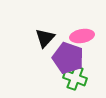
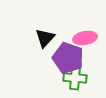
pink ellipse: moved 3 px right, 2 px down
green cross: rotated 15 degrees counterclockwise
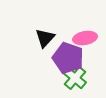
green cross: rotated 35 degrees clockwise
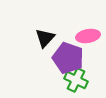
pink ellipse: moved 3 px right, 2 px up
green cross: moved 1 px right, 2 px down; rotated 15 degrees counterclockwise
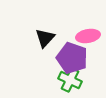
purple pentagon: moved 4 px right
green cross: moved 6 px left
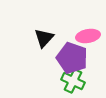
black triangle: moved 1 px left
green cross: moved 3 px right, 1 px down
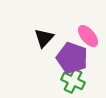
pink ellipse: rotated 60 degrees clockwise
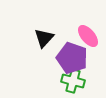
green cross: rotated 10 degrees counterclockwise
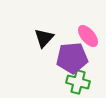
purple pentagon: rotated 24 degrees counterclockwise
green cross: moved 5 px right, 1 px down
